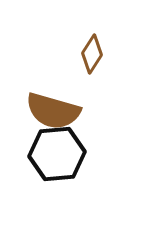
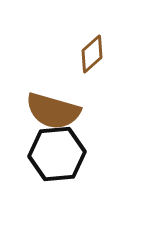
brown diamond: rotated 15 degrees clockwise
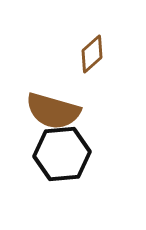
black hexagon: moved 5 px right
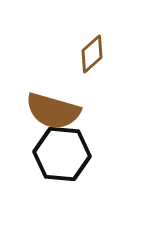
black hexagon: rotated 10 degrees clockwise
